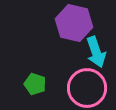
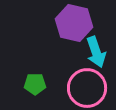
green pentagon: rotated 20 degrees counterclockwise
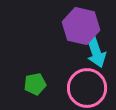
purple hexagon: moved 7 px right, 3 px down
green pentagon: rotated 10 degrees counterclockwise
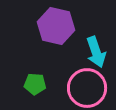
purple hexagon: moved 25 px left
green pentagon: rotated 15 degrees clockwise
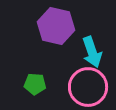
cyan arrow: moved 4 px left
pink circle: moved 1 px right, 1 px up
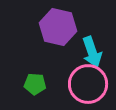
purple hexagon: moved 2 px right, 1 px down
pink circle: moved 3 px up
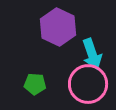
purple hexagon: rotated 12 degrees clockwise
cyan arrow: moved 2 px down
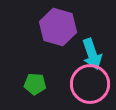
purple hexagon: rotated 9 degrees counterclockwise
pink circle: moved 2 px right
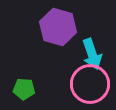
green pentagon: moved 11 px left, 5 px down
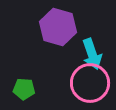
pink circle: moved 1 px up
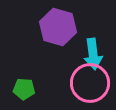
cyan arrow: moved 1 px right; rotated 12 degrees clockwise
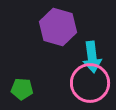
cyan arrow: moved 1 px left, 3 px down
green pentagon: moved 2 px left
